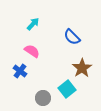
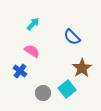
gray circle: moved 5 px up
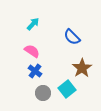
blue cross: moved 15 px right
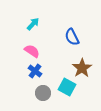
blue semicircle: rotated 18 degrees clockwise
cyan square: moved 2 px up; rotated 24 degrees counterclockwise
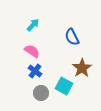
cyan arrow: moved 1 px down
cyan square: moved 3 px left, 1 px up
gray circle: moved 2 px left
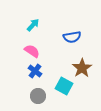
blue semicircle: rotated 72 degrees counterclockwise
gray circle: moved 3 px left, 3 px down
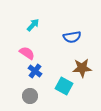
pink semicircle: moved 5 px left, 2 px down
brown star: rotated 30 degrees clockwise
gray circle: moved 8 px left
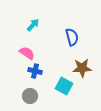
blue semicircle: rotated 96 degrees counterclockwise
blue cross: rotated 24 degrees counterclockwise
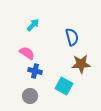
brown star: moved 1 px left, 4 px up
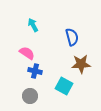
cyan arrow: rotated 72 degrees counterclockwise
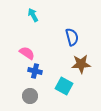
cyan arrow: moved 10 px up
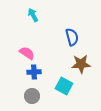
blue cross: moved 1 px left, 1 px down; rotated 16 degrees counterclockwise
gray circle: moved 2 px right
